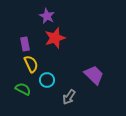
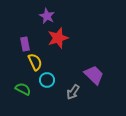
red star: moved 3 px right
yellow semicircle: moved 4 px right, 2 px up
gray arrow: moved 4 px right, 5 px up
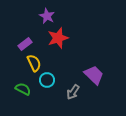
purple rectangle: rotated 64 degrees clockwise
yellow semicircle: moved 1 px left, 1 px down
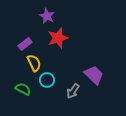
gray arrow: moved 1 px up
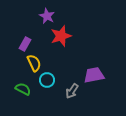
red star: moved 3 px right, 2 px up
purple rectangle: rotated 24 degrees counterclockwise
purple trapezoid: rotated 55 degrees counterclockwise
gray arrow: moved 1 px left
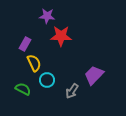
purple star: rotated 21 degrees counterclockwise
red star: rotated 20 degrees clockwise
purple trapezoid: rotated 35 degrees counterclockwise
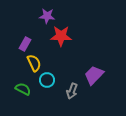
gray arrow: rotated 14 degrees counterclockwise
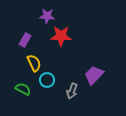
purple rectangle: moved 4 px up
